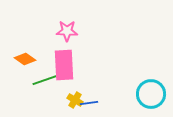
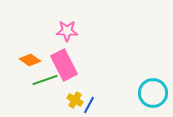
orange diamond: moved 5 px right, 1 px down
pink rectangle: rotated 24 degrees counterclockwise
cyan circle: moved 2 px right, 1 px up
blue line: moved 2 px down; rotated 54 degrees counterclockwise
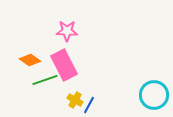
cyan circle: moved 1 px right, 2 px down
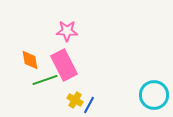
orange diamond: rotated 45 degrees clockwise
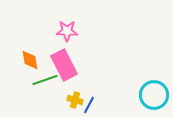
yellow cross: rotated 14 degrees counterclockwise
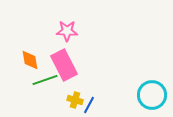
cyan circle: moved 2 px left
